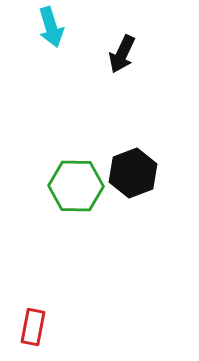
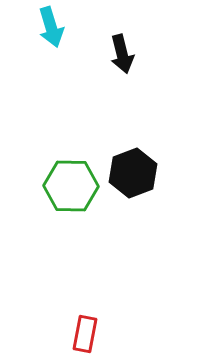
black arrow: rotated 39 degrees counterclockwise
green hexagon: moved 5 px left
red rectangle: moved 52 px right, 7 px down
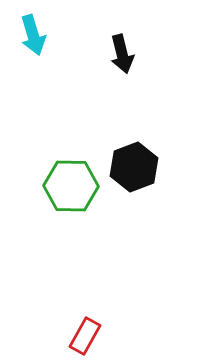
cyan arrow: moved 18 px left, 8 px down
black hexagon: moved 1 px right, 6 px up
red rectangle: moved 2 px down; rotated 18 degrees clockwise
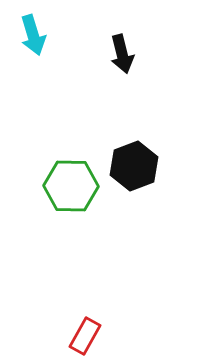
black hexagon: moved 1 px up
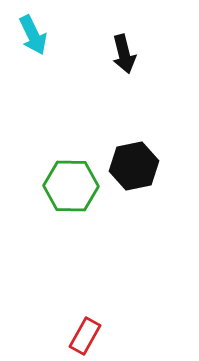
cyan arrow: rotated 9 degrees counterclockwise
black arrow: moved 2 px right
black hexagon: rotated 9 degrees clockwise
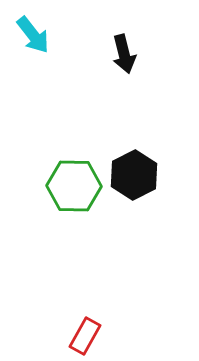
cyan arrow: rotated 12 degrees counterclockwise
black hexagon: moved 9 px down; rotated 15 degrees counterclockwise
green hexagon: moved 3 px right
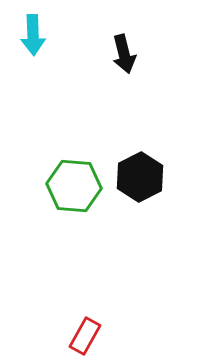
cyan arrow: rotated 36 degrees clockwise
black hexagon: moved 6 px right, 2 px down
green hexagon: rotated 4 degrees clockwise
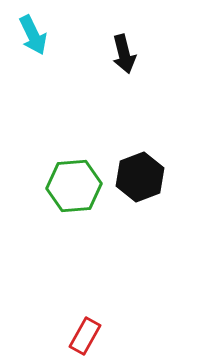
cyan arrow: rotated 24 degrees counterclockwise
black hexagon: rotated 6 degrees clockwise
green hexagon: rotated 10 degrees counterclockwise
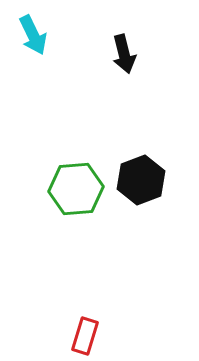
black hexagon: moved 1 px right, 3 px down
green hexagon: moved 2 px right, 3 px down
red rectangle: rotated 12 degrees counterclockwise
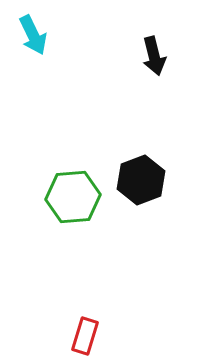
black arrow: moved 30 px right, 2 px down
green hexagon: moved 3 px left, 8 px down
